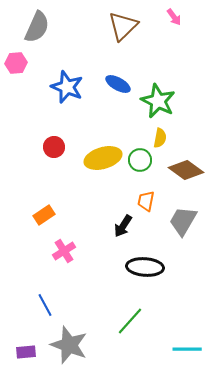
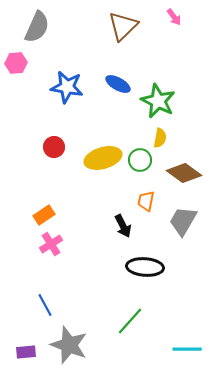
blue star: rotated 12 degrees counterclockwise
brown diamond: moved 2 px left, 3 px down
black arrow: rotated 60 degrees counterclockwise
pink cross: moved 13 px left, 7 px up
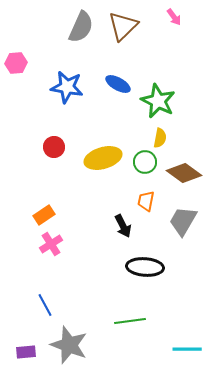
gray semicircle: moved 44 px right
green circle: moved 5 px right, 2 px down
green line: rotated 40 degrees clockwise
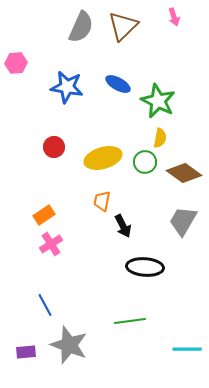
pink arrow: rotated 18 degrees clockwise
orange trapezoid: moved 44 px left
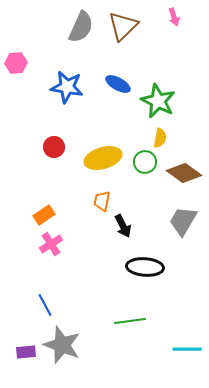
gray star: moved 7 px left
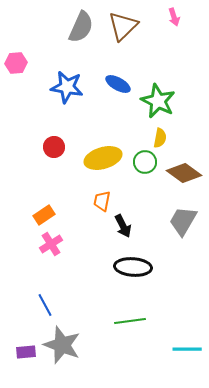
black ellipse: moved 12 px left
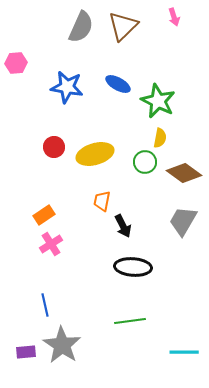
yellow ellipse: moved 8 px left, 4 px up
blue line: rotated 15 degrees clockwise
gray star: rotated 12 degrees clockwise
cyan line: moved 3 px left, 3 px down
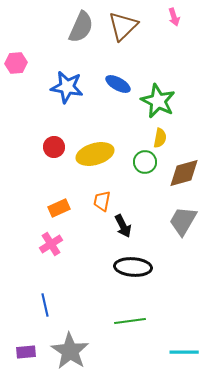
brown diamond: rotated 52 degrees counterclockwise
orange rectangle: moved 15 px right, 7 px up; rotated 10 degrees clockwise
gray star: moved 8 px right, 6 px down
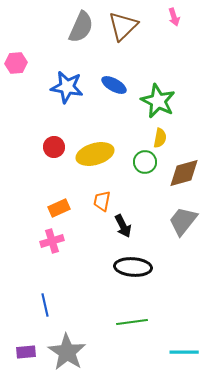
blue ellipse: moved 4 px left, 1 px down
gray trapezoid: rotated 8 degrees clockwise
pink cross: moved 1 px right, 3 px up; rotated 15 degrees clockwise
green line: moved 2 px right, 1 px down
gray star: moved 3 px left, 1 px down
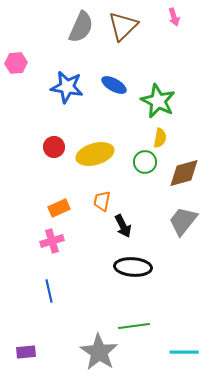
blue line: moved 4 px right, 14 px up
green line: moved 2 px right, 4 px down
gray star: moved 32 px right
